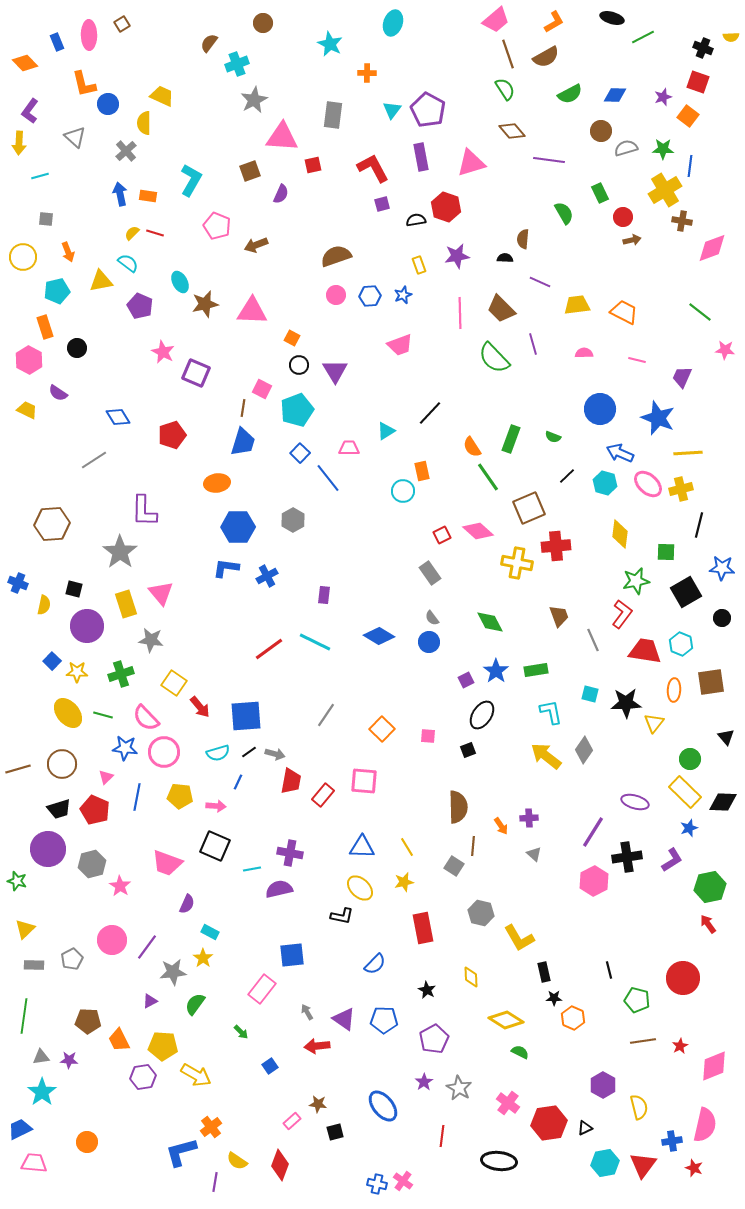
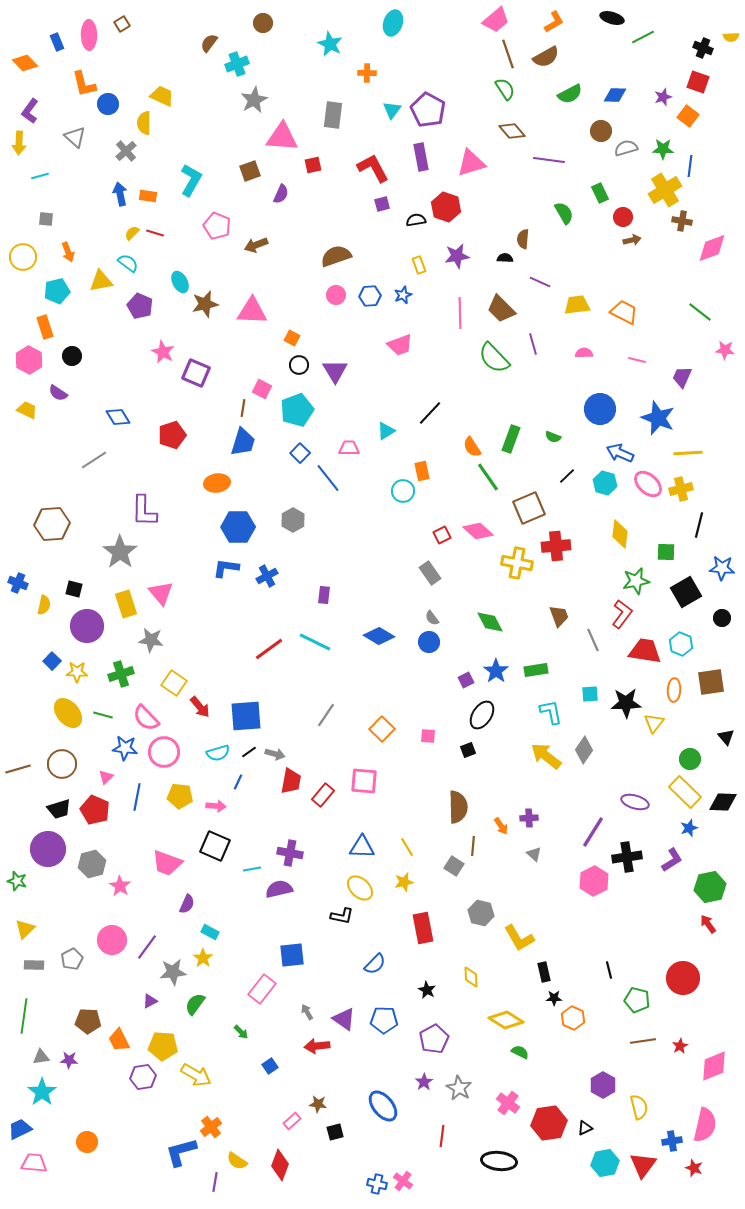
black circle at (77, 348): moved 5 px left, 8 px down
cyan square at (590, 694): rotated 18 degrees counterclockwise
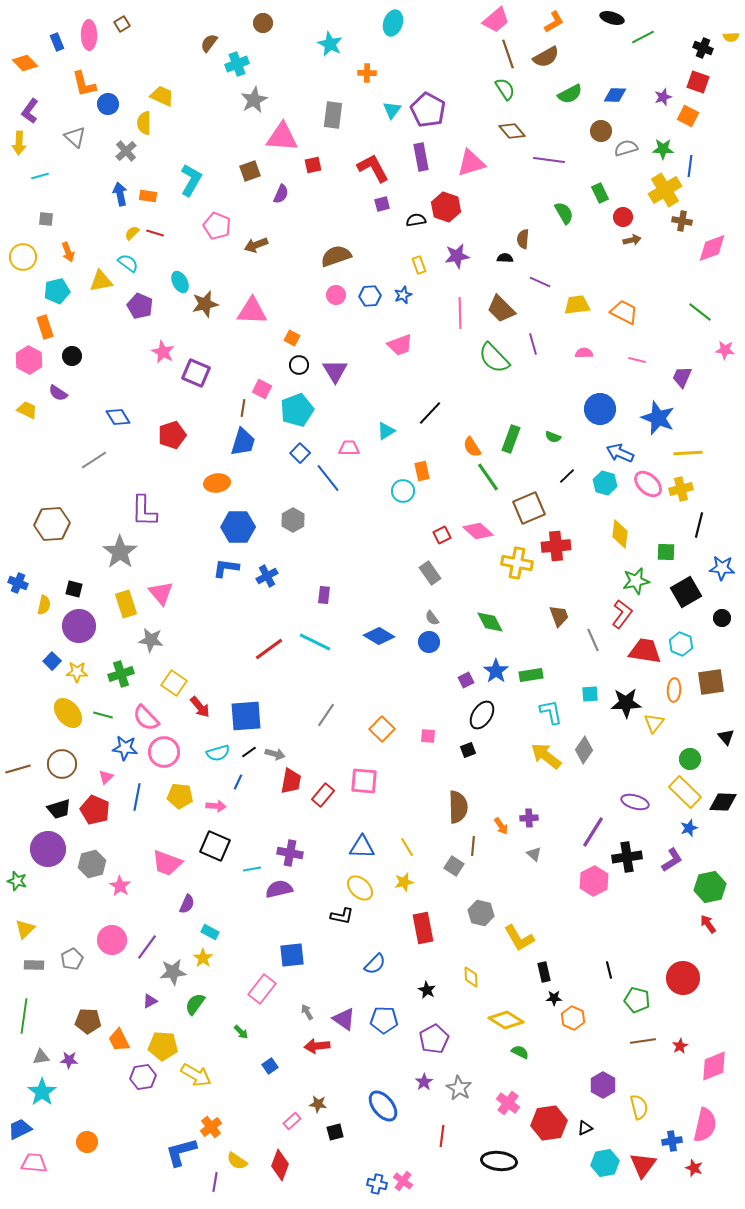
orange square at (688, 116): rotated 10 degrees counterclockwise
purple circle at (87, 626): moved 8 px left
green rectangle at (536, 670): moved 5 px left, 5 px down
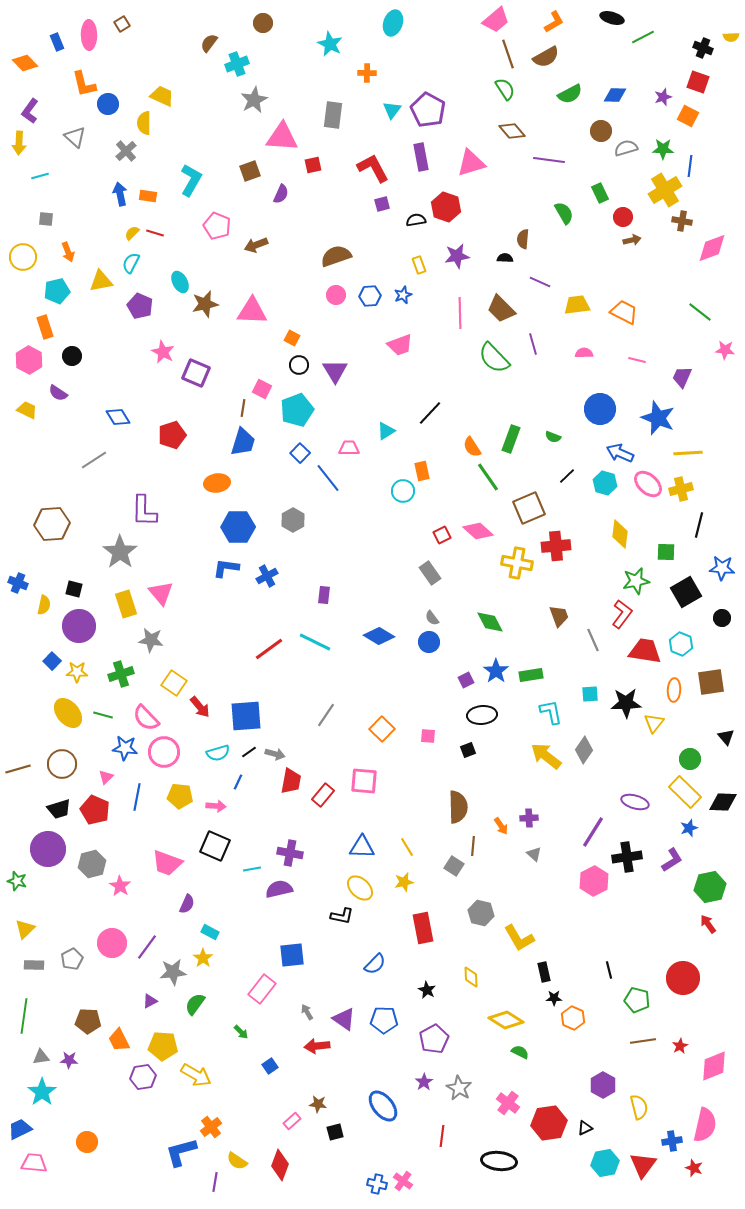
cyan semicircle at (128, 263): moved 3 px right; rotated 100 degrees counterclockwise
black ellipse at (482, 715): rotated 52 degrees clockwise
pink circle at (112, 940): moved 3 px down
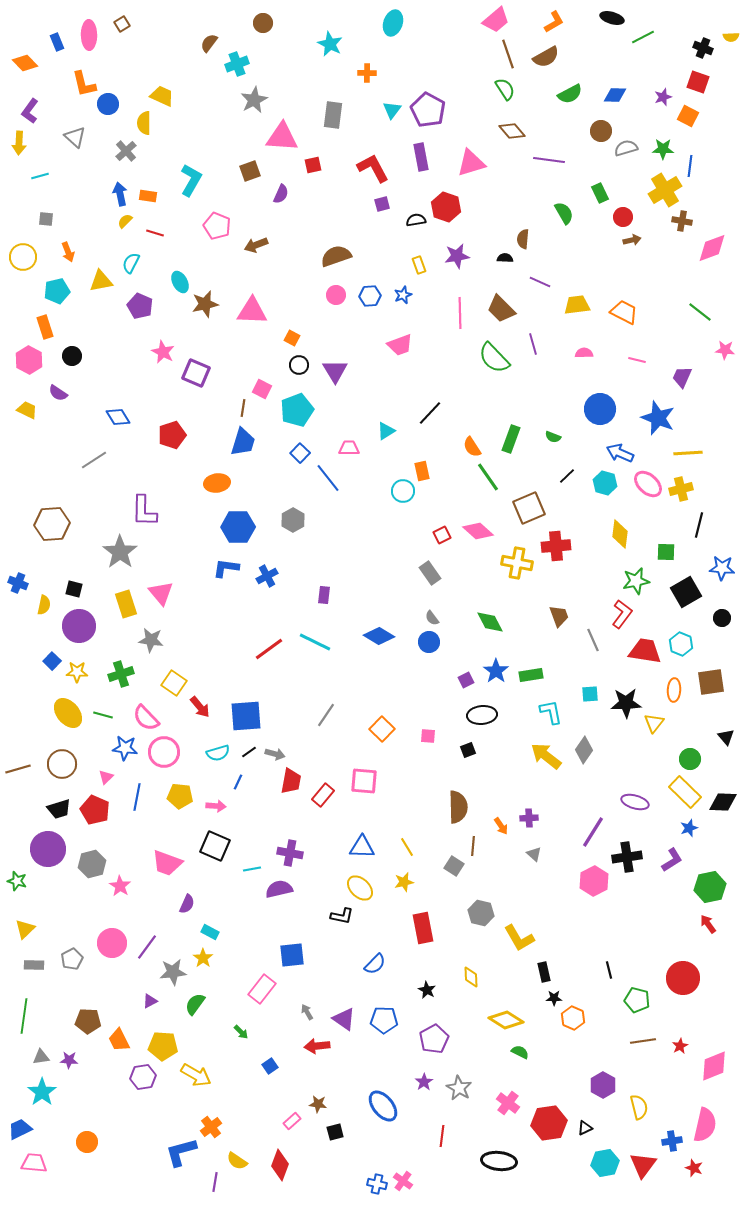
yellow semicircle at (132, 233): moved 7 px left, 12 px up
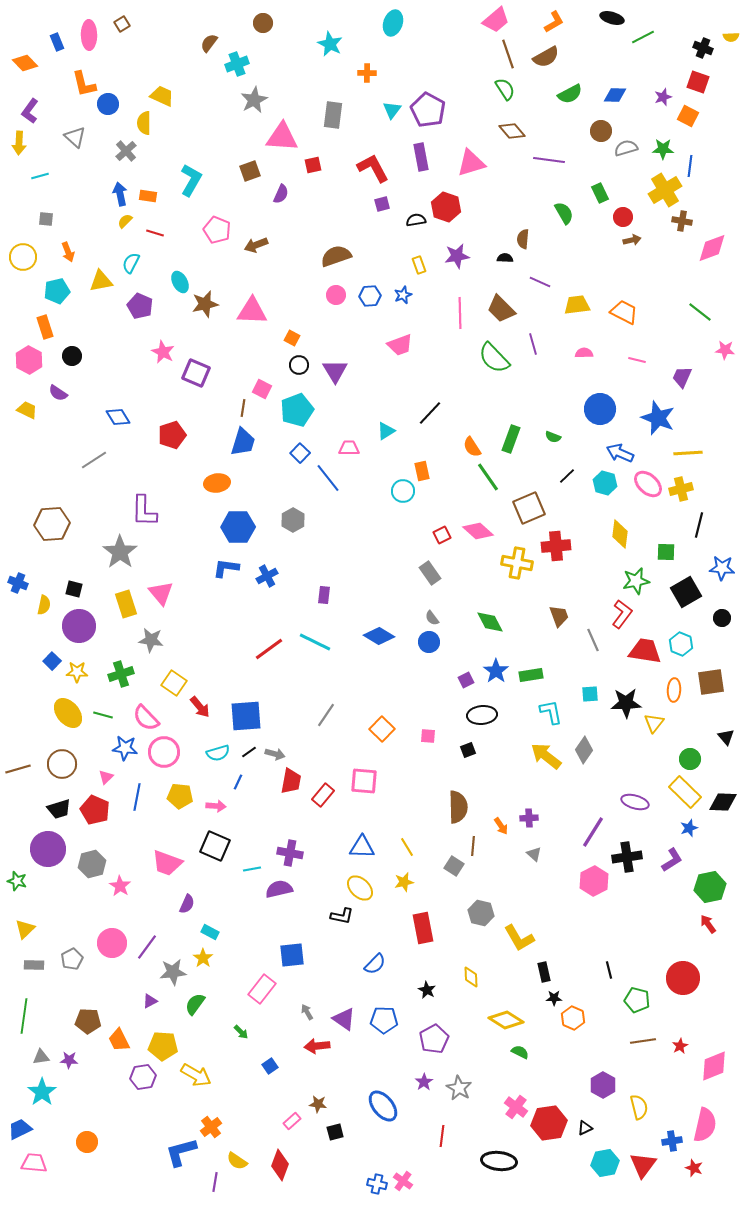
pink pentagon at (217, 226): moved 4 px down
pink cross at (508, 1103): moved 8 px right, 4 px down
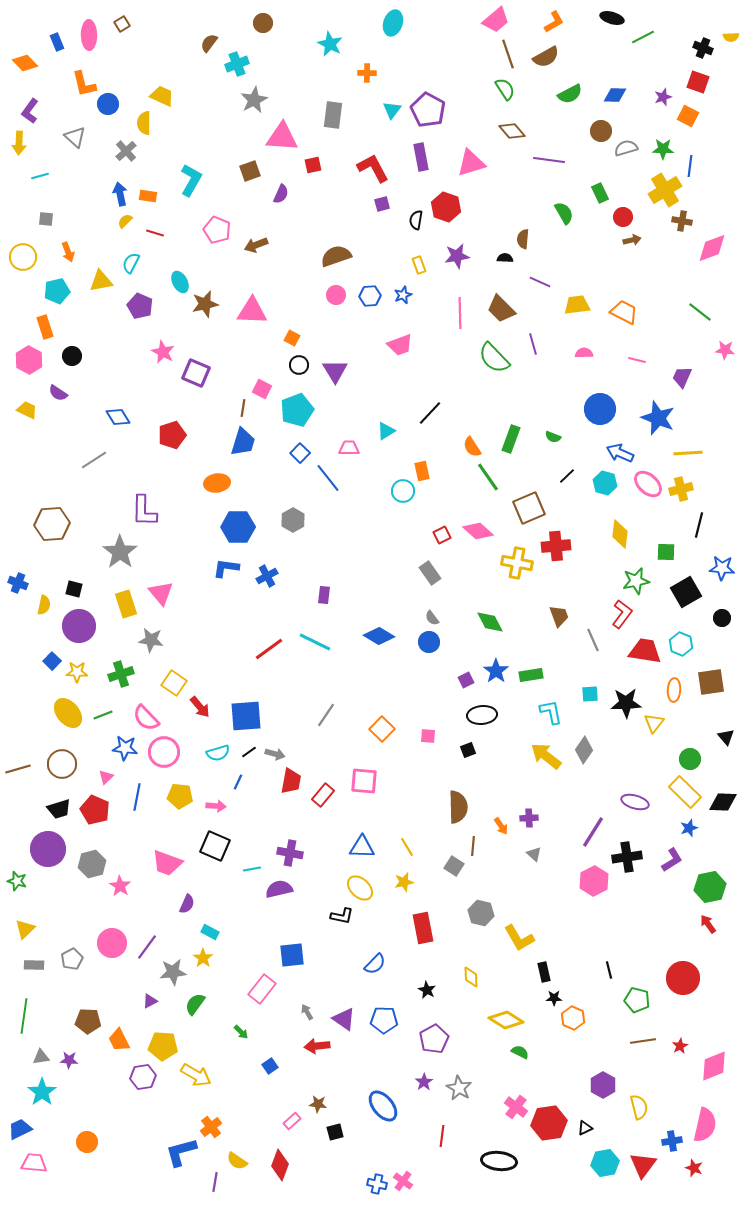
black semicircle at (416, 220): rotated 72 degrees counterclockwise
green line at (103, 715): rotated 36 degrees counterclockwise
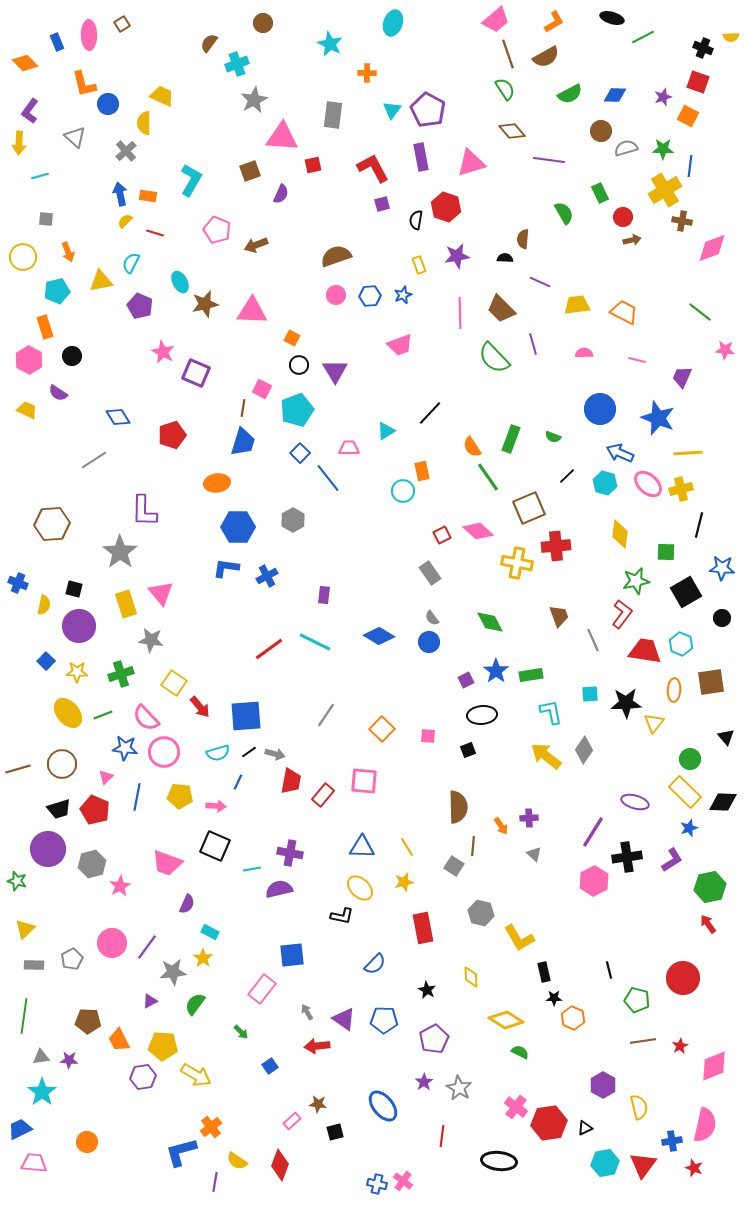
blue square at (52, 661): moved 6 px left
pink star at (120, 886): rotated 10 degrees clockwise
